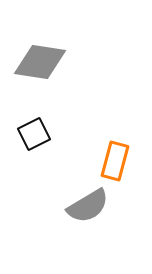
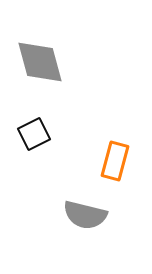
gray diamond: rotated 66 degrees clockwise
gray semicircle: moved 3 px left, 9 px down; rotated 45 degrees clockwise
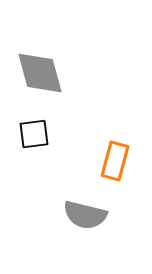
gray diamond: moved 11 px down
black square: rotated 20 degrees clockwise
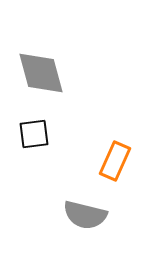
gray diamond: moved 1 px right
orange rectangle: rotated 9 degrees clockwise
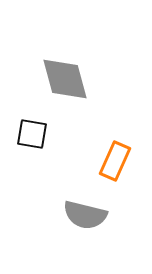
gray diamond: moved 24 px right, 6 px down
black square: moved 2 px left; rotated 16 degrees clockwise
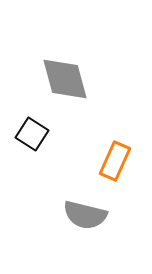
black square: rotated 24 degrees clockwise
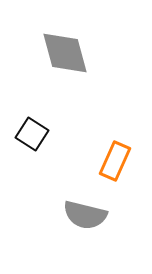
gray diamond: moved 26 px up
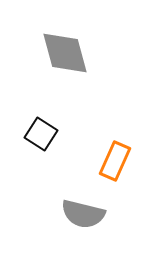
black square: moved 9 px right
gray semicircle: moved 2 px left, 1 px up
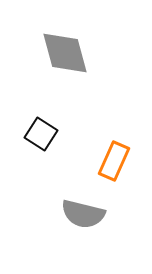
orange rectangle: moved 1 px left
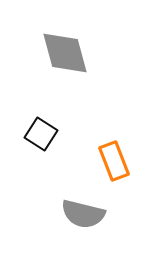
orange rectangle: rotated 45 degrees counterclockwise
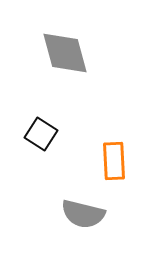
orange rectangle: rotated 18 degrees clockwise
